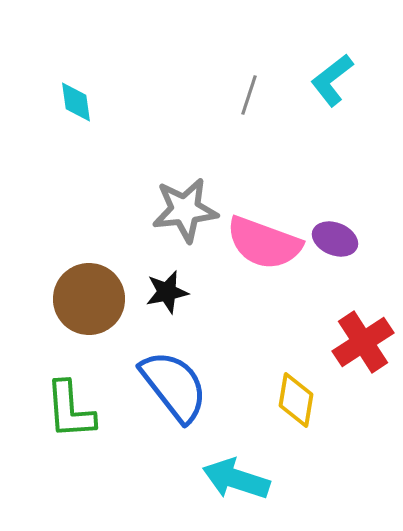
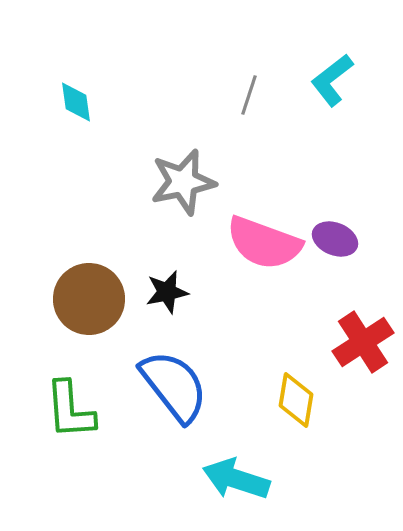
gray star: moved 2 px left, 28 px up; rotated 6 degrees counterclockwise
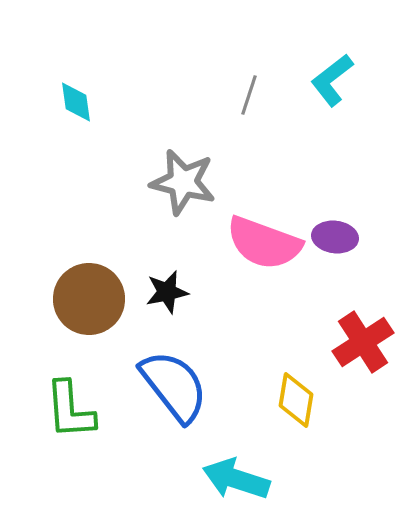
gray star: rotated 26 degrees clockwise
purple ellipse: moved 2 px up; rotated 15 degrees counterclockwise
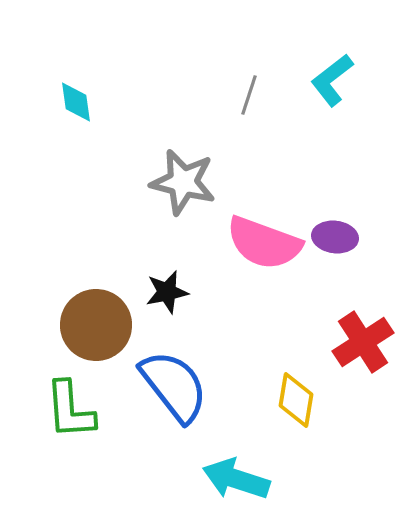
brown circle: moved 7 px right, 26 px down
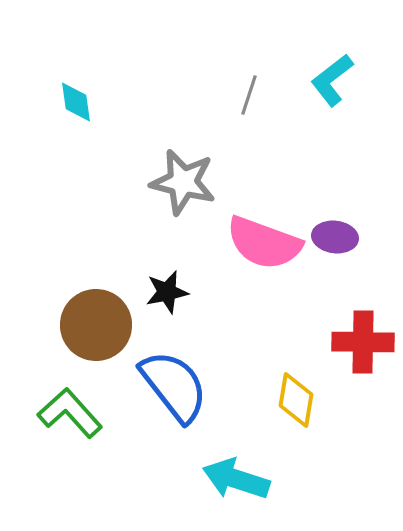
red cross: rotated 34 degrees clockwise
green L-shape: moved 3 px down; rotated 142 degrees clockwise
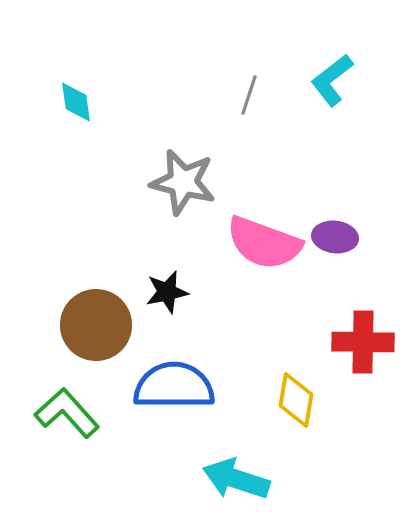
blue semicircle: rotated 52 degrees counterclockwise
green L-shape: moved 3 px left
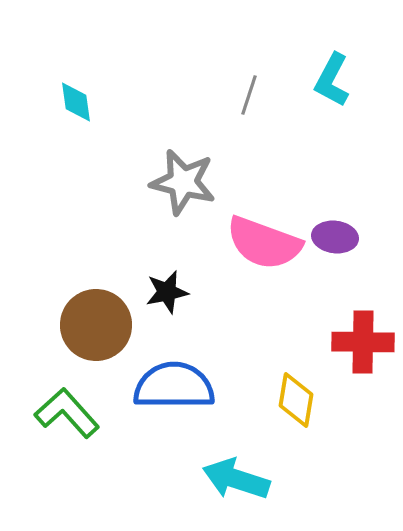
cyan L-shape: rotated 24 degrees counterclockwise
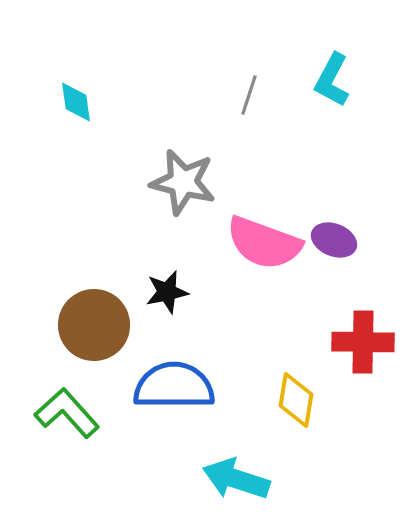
purple ellipse: moved 1 px left, 3 px down; rotated 15 degrees clockwise
brown circle: moved 2 px left
